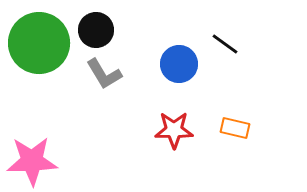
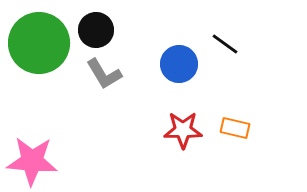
red star: moved 9 px right
pink star: rotated 6 degrees clockwise
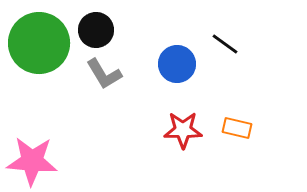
blue circle: moved 2 px left
orange rectangle: moved 2 px right
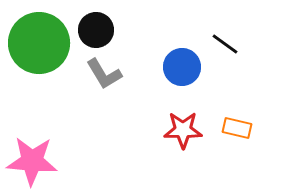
blue circle: moved 5 px right, 3 px down
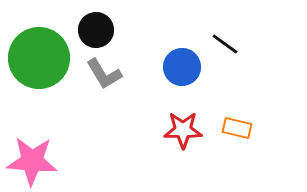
green circle: moved 15 px down
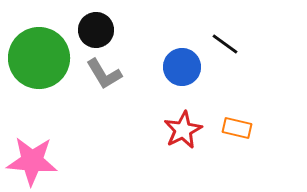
red star: rotated 27 degrees counterclockwise
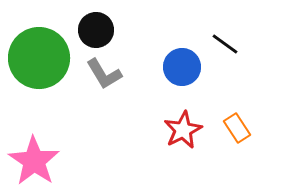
orange rectangle: rotated 44 degrees clockwise
pink star: moved 2 px right; rotated 30 degrees clockwise
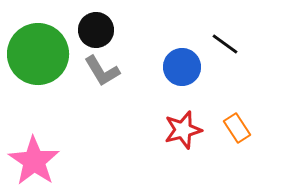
green circle: moved 1 px left, 4 px up
gray L-shape: moved 2 px left, 3 px up
red star: rotated 12 degrees clockwise
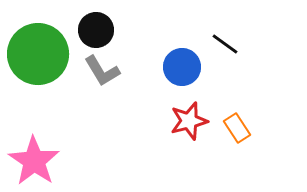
red star: moved 6 px right, 9 px up
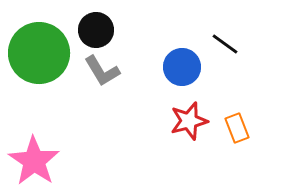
green circle: moved 1 px right, 1 px up
orange rectangle: rotated 12 degrees clockwise
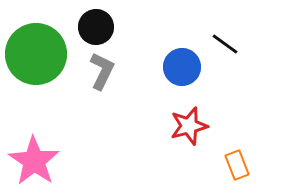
black circle: moved 3 px up
green circle: moved 3 px left, 1 px down
gray L-shape: rotated 123 degrees counterclockwise
red star: moved 5 px down
orange rectangle: moved 37 px down
